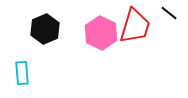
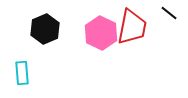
red trapezoid: moved 3 px left, 1 px down; rotated 6 degrees counterclockwise
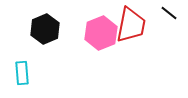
red trapezoid: moved 1 px left, 2 px up
pink hexagon: rotated 12 degrees clockwise
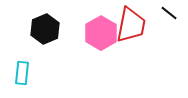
pink hexagon: rotated 8 degrees counterclockwise
cyan rectangle: rotated 10 degrees clockwise
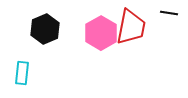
black line: rotated 30 degrees counterclockwise
red trapezoid: moved 2 px down
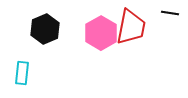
black line: moved 1 px right
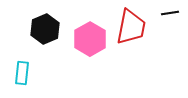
black line: rotated 18 degrees counterclockwise
pink hexagon: moved 11 px left, 6 px down
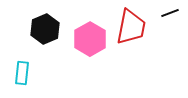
black line: rotated 12 degrees counterclockwise
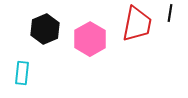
black line: rotated 60 degrees counterclockwise
red trapezoid: moved 6 px right, 3 px up
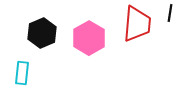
red trapezoid: rotated 6 degrees counterclockwise
black hexagon: moved 3 px left, 4 px down
pink hexagon: moved 1 px left, 1 px up
